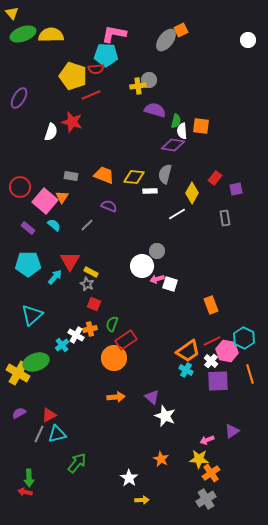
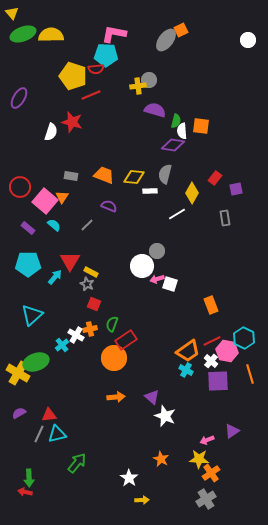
red triangle at (49, 415): rotated 21 degrees clockwise
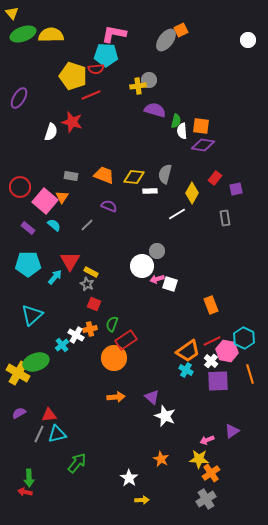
purple diamond at (173, 145): moved 30 px right
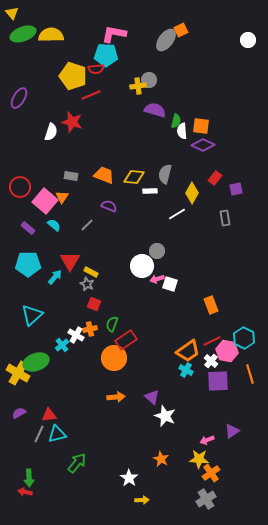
purple diamond at (203, 145): rotated 15 degrees clockwise
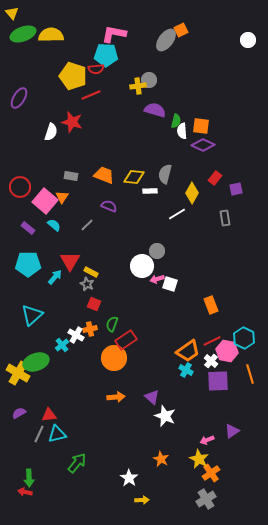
yellow star at (199, 459): rotated 24 degrees clockwise
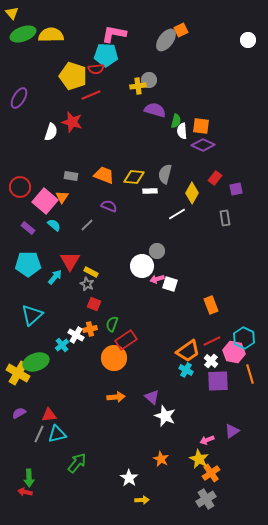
pink hexagon at (227, 351): moved 7 px right, 1 px down
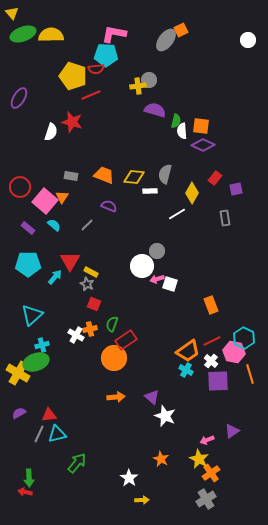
cyan cross at (62, 345): moved 20 px left; rotated 24 degrees clockwise
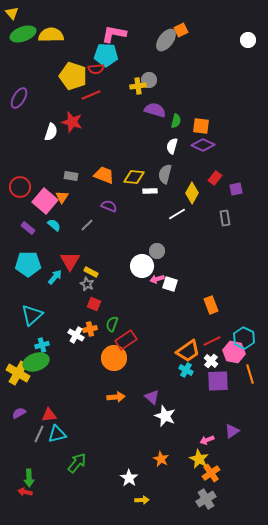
white semicircle at (182, 131): moved 10 px left, 15 px down; rotated 21 degrees clockwise
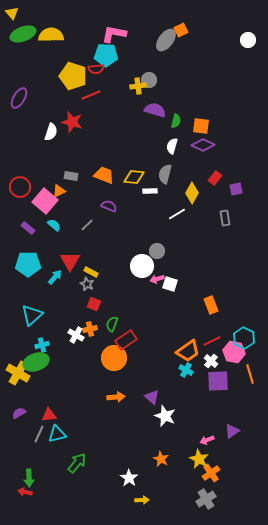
orange triangle at (62, 197): moved 3 px left, 6 px up; rotated 32 degrees clockwise
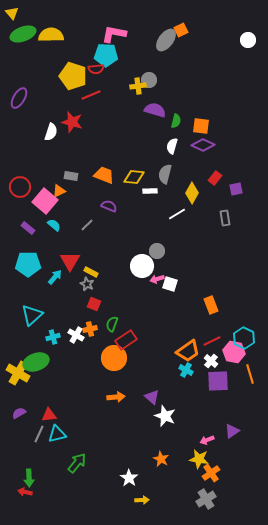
cyan cross at (42, 345): moved 11 px right, 8 px up
yellow star at (199, 459): rotated 18 degrees counterclockwise
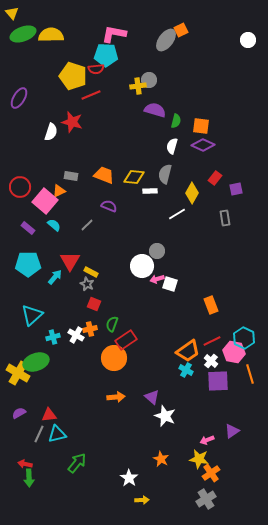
red arrow at (25, 492): moved 28 px up
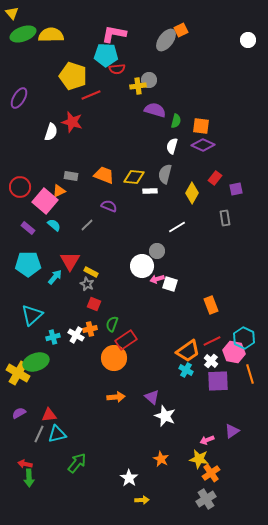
red semicircle at (96, 69): moved 21 px right
white line at (177, 214): moved 13 px down
